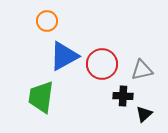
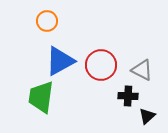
blue triangle: moved 4 px left, 5 px down
red circle: moved 1 px left, 1 px down
gray triangle: rotated 40 degrees clockwise
black cross: moved 5 px right
black triangle: moved 3 px right, 2 px down
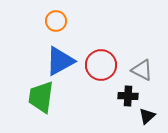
orange circle: moved 9 px right
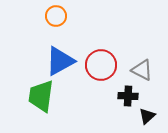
orange circle: moved 5 px up
green trapezoid: moved 1 px up
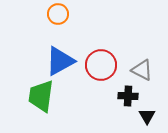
orange circle: moved 2 px right, 2 px up
black triangle: rotated 18 degrees counterclockwise
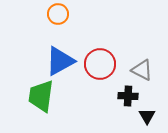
red circle: moved 1 px left, 1 px up
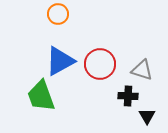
gray triangle: rotated 10 degrees counterclockwise
green trapezoid: rotated 28 degrees counterclockwise
